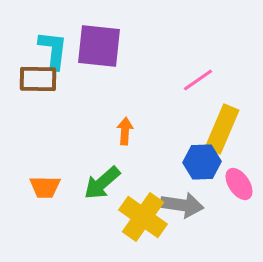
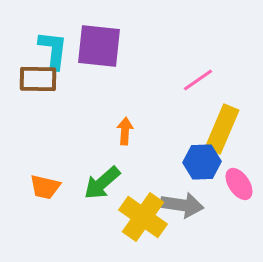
orange trapezoid: rotated 12 degrees clockwise
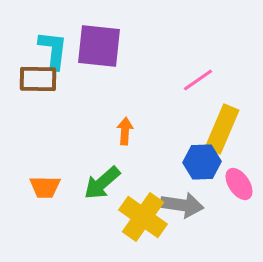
orange trapezoid: rotated 12 degrees counterclockwise
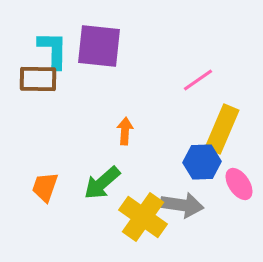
cyan L-shape: rotated 6 degrees counterclockwise
orange trapezoid: rotated 108 degrees clockwise
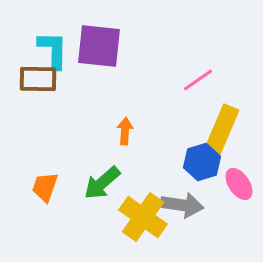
blue hexagon: rotated 15 degrees counterclockwise
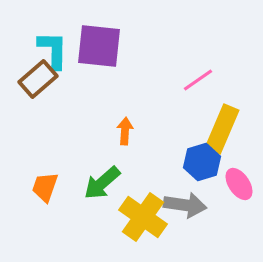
brown rectangle: rotated 42 degrees counterclockwise
gray arrow: moved 3 px right
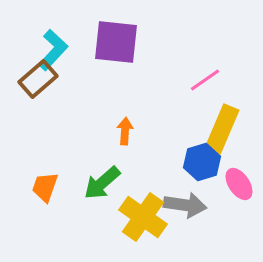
purple square: moved 17 px right, 4 px up
cyan L-shape: rotated 42 degrees clockwise
pink line: moved 7 px right
